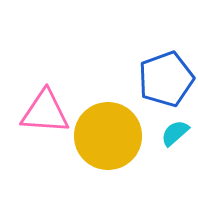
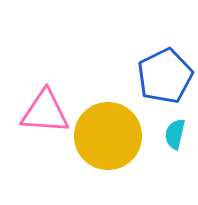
blue pentagon: moved 1 px left, 3 px up; rotated 6 degrees counterclockwise
cyan semicircle: moved 1 px down; rotated 36 degrees counterclockwise
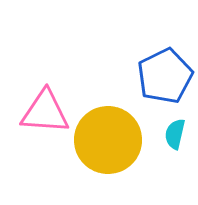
yellow circle: moved 4 px down
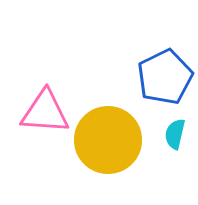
blue pentagon: moved 1 px down
